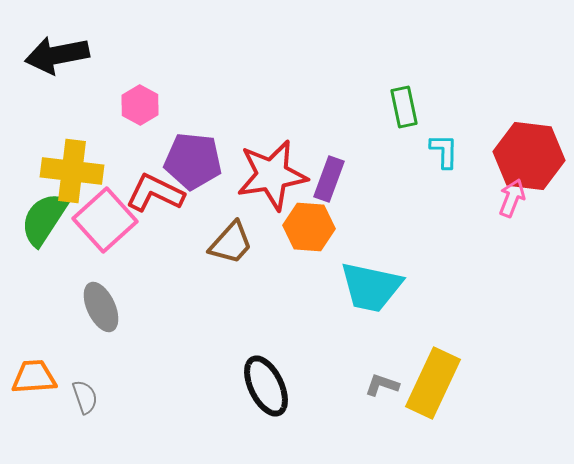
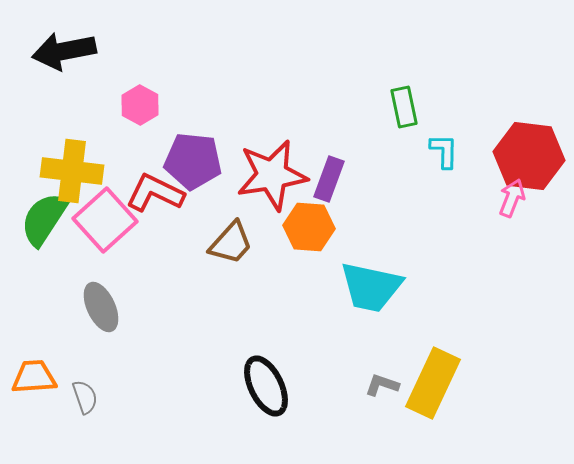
black arrow: moved 7 px right, 4 px up
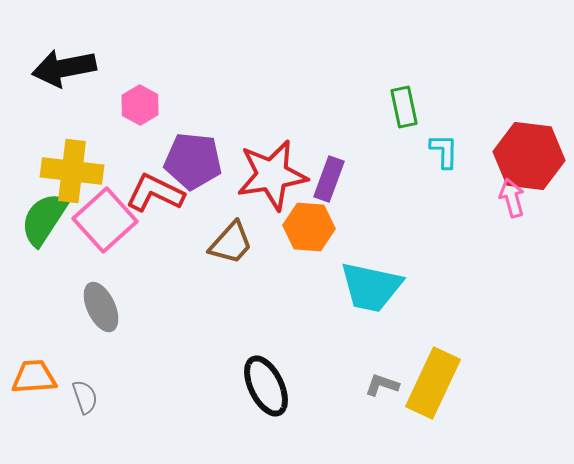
black arrow: moved 17 px down
pink arrow: rotated 36 degrees counterclockwise
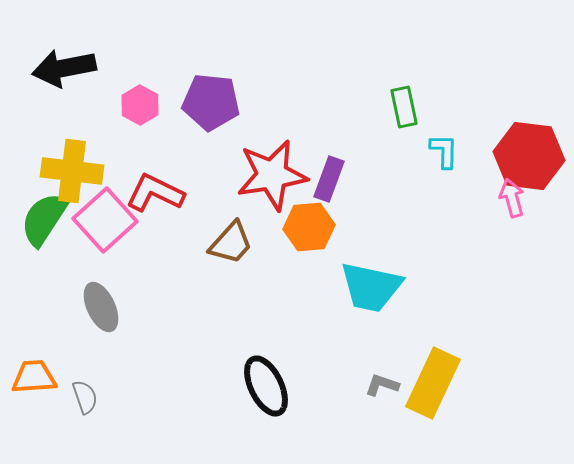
purple pentagon: moved 18 px right, 59 px up
orange hexagon: rotated 9 degrees counterclockwise
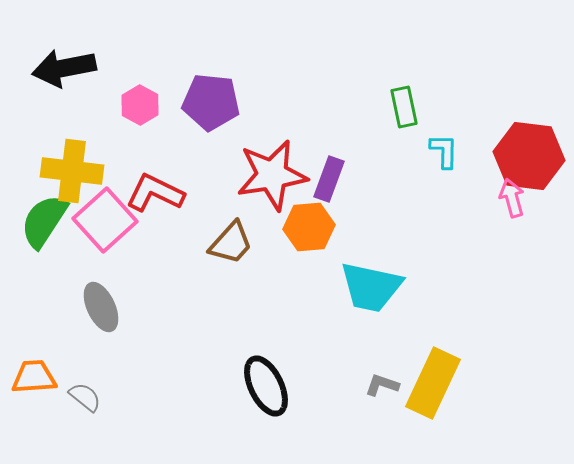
green semicircle: moved 2 px down
gray semicircle: rotated 32 degrees counterclockwise
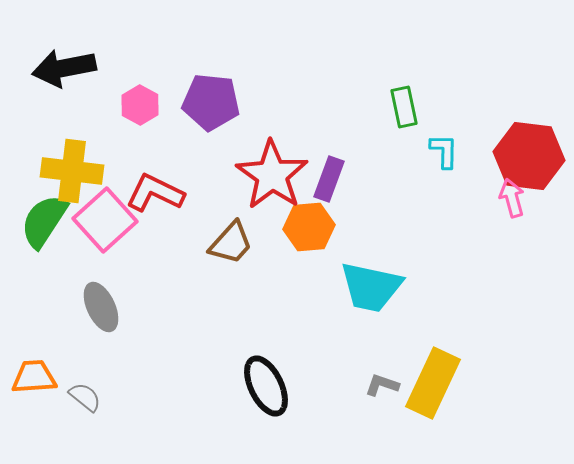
red star: rotated 28 degrees counterclockwise
